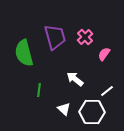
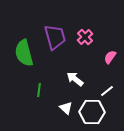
pink semicircle: moved 6 px right, 3 px down
white triangle: moved 2 px right, 1 px up
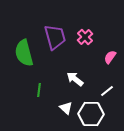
white hexagon: moved 1 px left, 2 px down
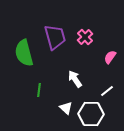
white arrow: rotated 18 degrees clockwise
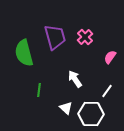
white line: rotated 16 degrees counterclockwise
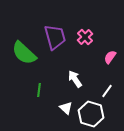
green semicircle: rotated 32 degrees counterclockwise
white hexagon: rotated 15 degrees clockwise
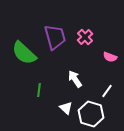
pink semicircle: rotated 104 degrees counterclockwise
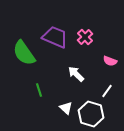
purple trapezoid: rotated 52 degrees counterclockwise
green semicircle: rotated 12 degrees clockwise
pink semicircle: moved 4 px down
white arrow: moved 1 px right, 5 px up; rotated 12 degrees counterclockwise
green line: rotated 24 degrees counterclockwise
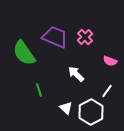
white hexagon: moved 2 px up; rotated 15 degrees clockwise
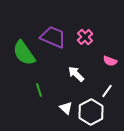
purple trapezoid: moved 2 px left
